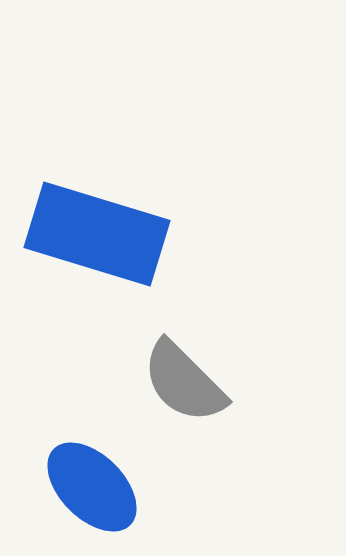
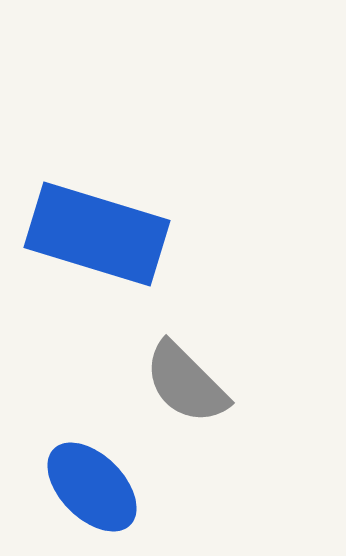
gray semicircle: moved 2 px right, 1 px down
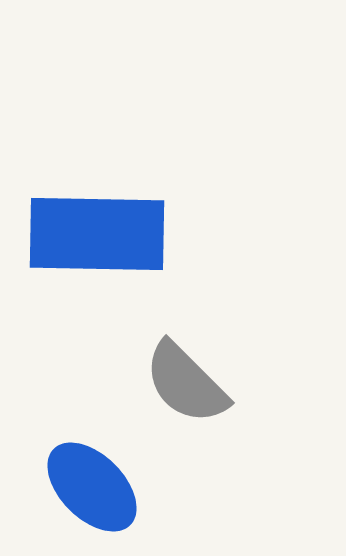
blue rectangle: rotated 16 degrees counterclockwise
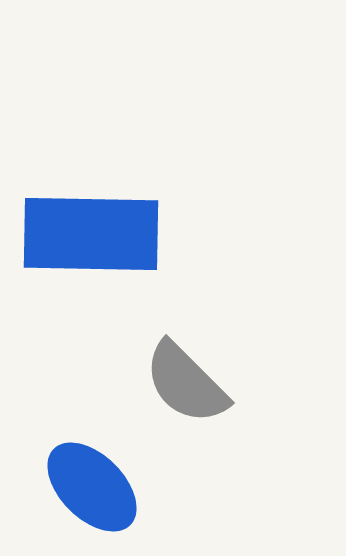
blue rectangle: moved 6 px left
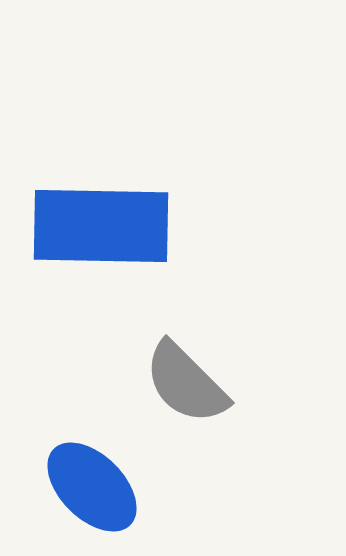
blue rectangle: moved 10 px right, 8 px up
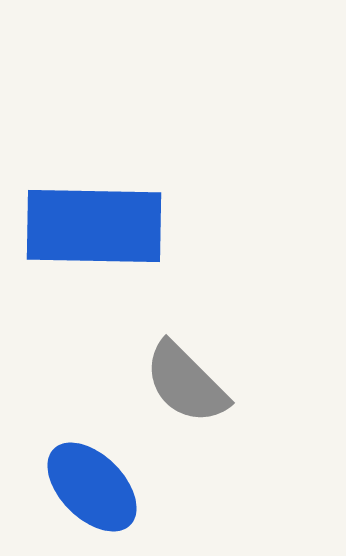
blue rectangle: moved 7 px left
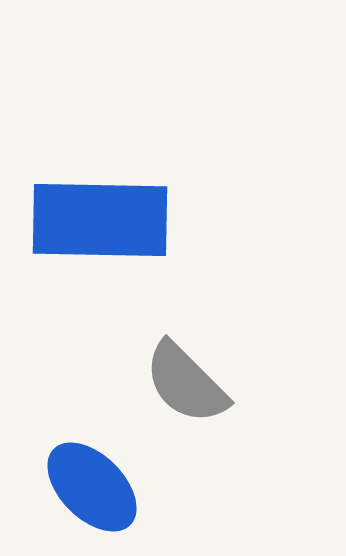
blue rectangle: moved 6 px right, 6 px up
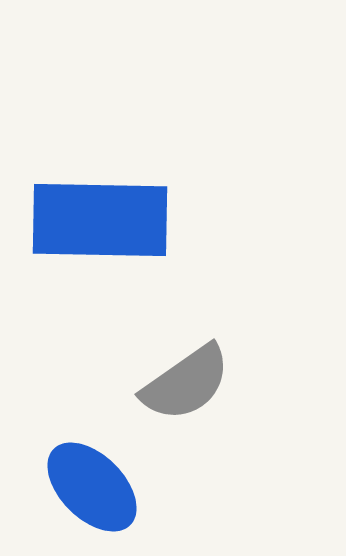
gray semicircle: rotated 80 degrees counterclockwise
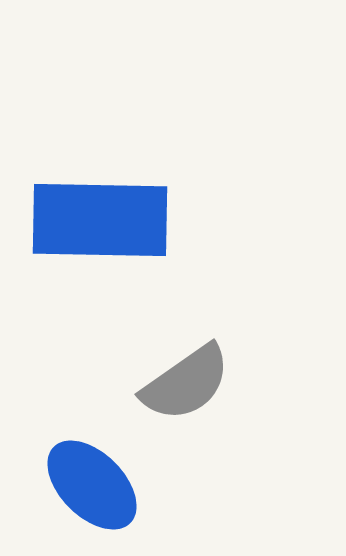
blue ellipse: moved 2 px up
